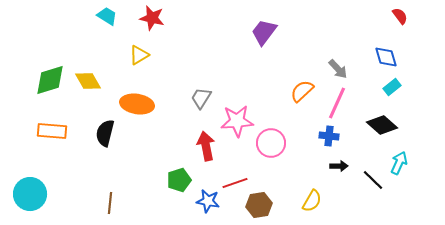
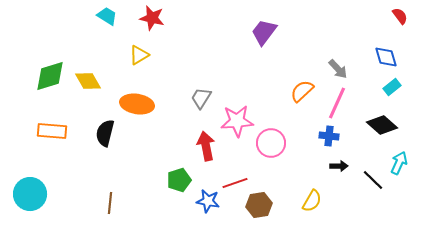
green diamond: moved 4 px up
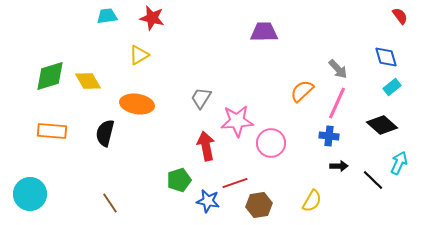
cyan trapezoid: rotated 40 degrees counterclockwise
purple trapezoid: rotated 52 degrees clockwise
brown line: rotated 40 degrees counterclockwise
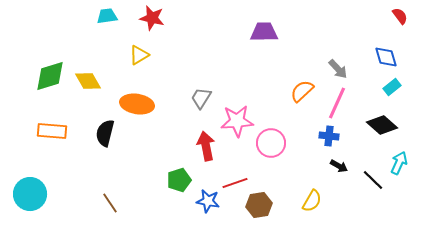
black arrow: rotated 30 degrees clockwise
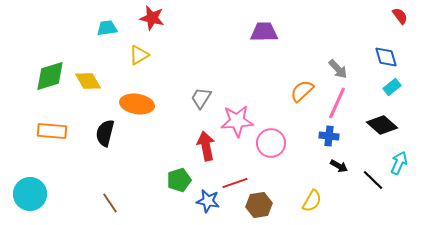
cyan trapezoid: moved 12 px down
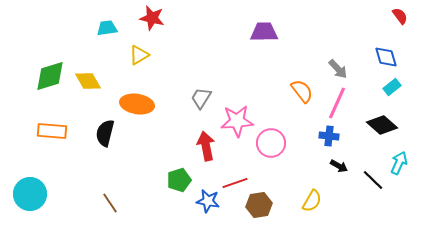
orange semicircle: rotated 95 degrees clockwise
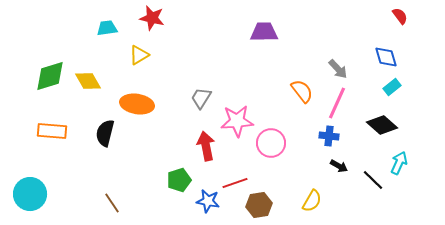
brown line: moved 2 px right
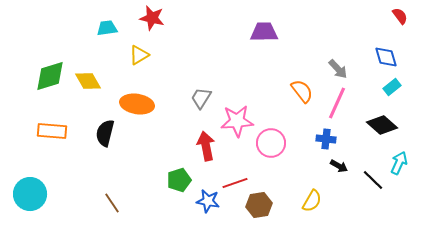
blue cross: moved 3 px left, 3 px down
